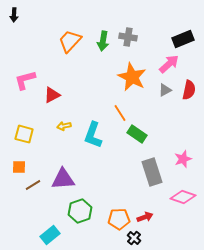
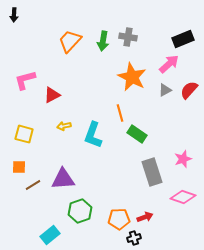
red semicircle: rotated 150 degrees counterclockwise
orange line: rotated 18 degrees clockwise
black cross: rotated 32 degrees clockwise
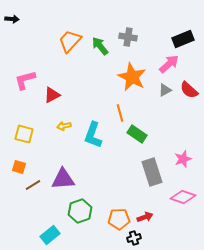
black arrow: moved 2 px left, 4 px down; rotated 88 degrees counterclockwise
green arrow: moved 3 px left, 5 px down; rotated 132 degrees clockwise
red semicircle: rotated 90 degrees counterclockwise
orange square: rotated 16 degrees clockwise
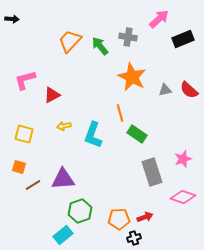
pink arrow: moved 10 px left, 45 px up
gray triangle: rotated 16 degrees clockwise
cyan rectangle: moved 13 px right
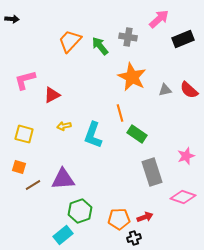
pink star: moved 3 px right, 3 px up
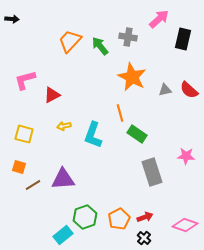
black rectangle: rotated 55 degrees counterclockwise
pink star: rotated 24 degrees clockwise
pink diamond: moved 2 px right, 28 px down
green hexagon: moved 5 px right, 6 px down
orange pentagon: rotated 25 degrees counterclockwise
black cross: moved 10 px right; rotated 32 degrees counterclockwise
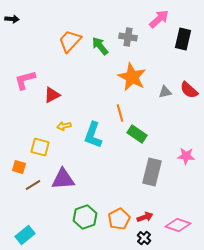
gray triangle: moved 2 px down
yellow square: moved 16 px right, 13 px down
gray rectangle: rotated 32 degrees clockwise
pink diamond: moved 7 px left
cyan rectangle: moved 38 px left
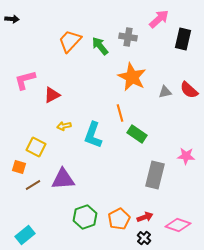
yellow square: moved 4 px left; rotated 12 degrees clockwise
gray rectangle: moved 3 px right, 3 px down
